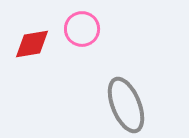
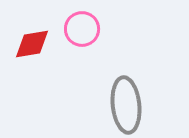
gray ellipse: rotated 16 degrees clockwise
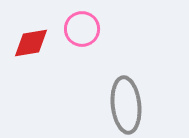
red diamond: moved 1 px left, 1 px up
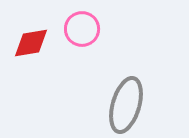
gray ellipse: rotated 22 degrees clockwise
